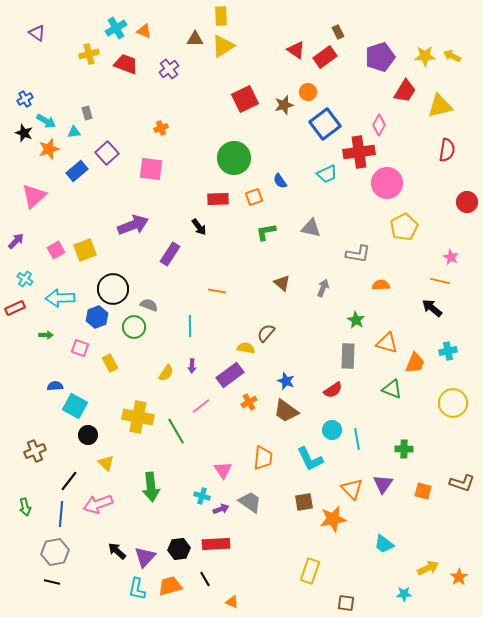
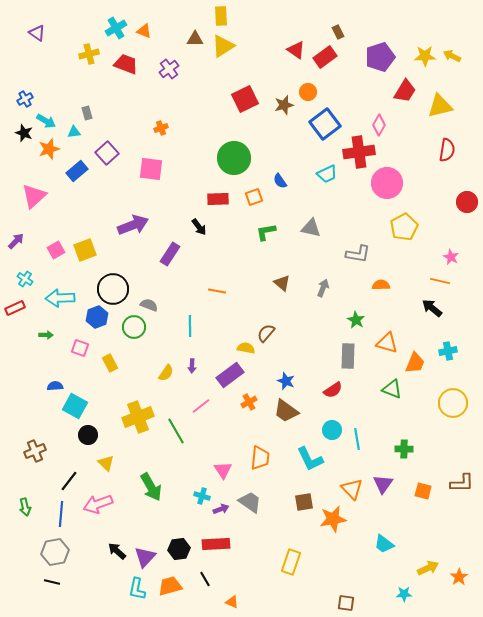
yellow cross at (138, 417): rotated 32 degrees counterclockwise
orange trapezoid at (263, 458): moved 3 px left
brown L-shape at (462, 483): rotated 20 degrees counterclockwise
green arrow at (151, 487): rotated 24 degrees counterclockwise
yellow rectangle at (310, 571): moved 19 px left, 9 px up
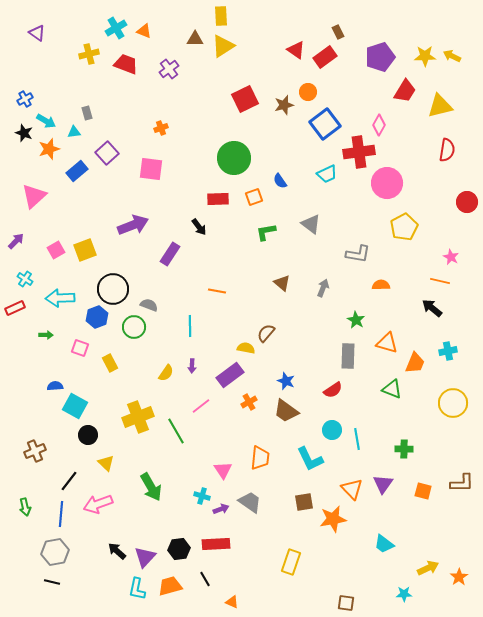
gray triangle at (311, 228): moved 4 px up; rotated 25 degrees clockwise
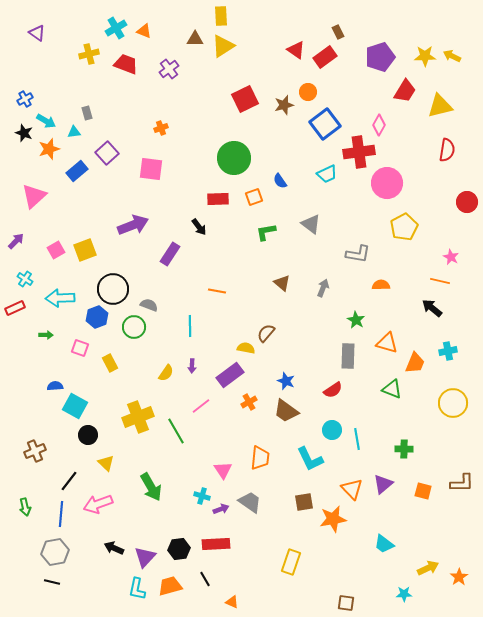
purple triangle at (383, 484): rotated 15 degrees clockwise
black arrow at (117, 551): moved 3 px left, 3 px up; rotated 18 degrees counterclockwise
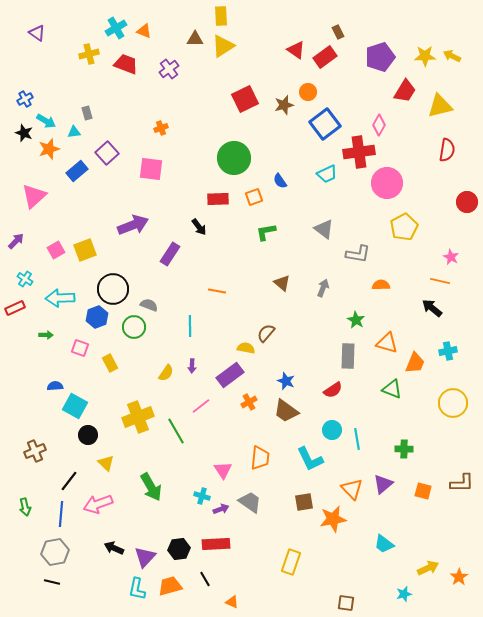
gray triangle at (311, 224): moved 13 px right, 5 px down
cyan star at (404, 594): rotated 14 degrees counterclockwise
